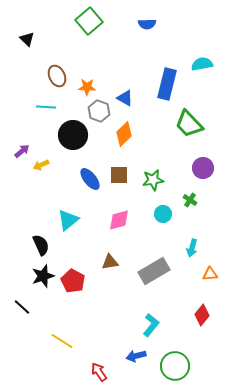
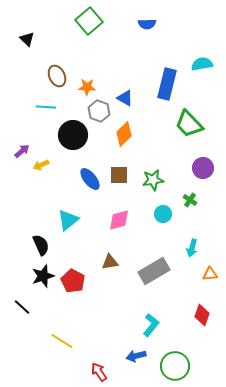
red diamond: rotated 20 degrees counterclockwise
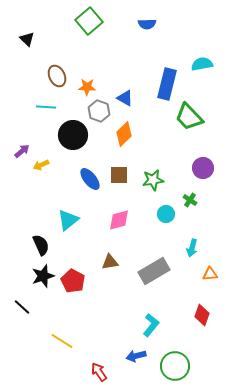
green trapezoid: moved 7 px up
cyan circle: moved 3 px right
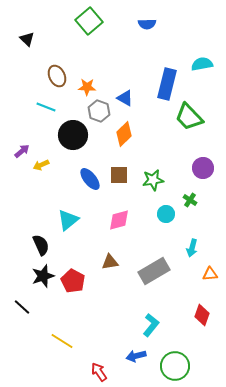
cyan line: rotated 18 degrees clockwise
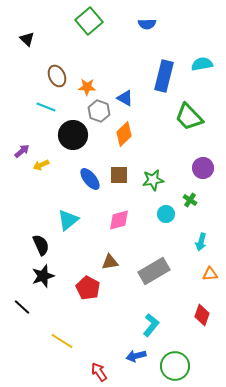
blue rectangle: moved 3 px left, 8 px up
cyan arrow: moved 9 px right, 6 px up
red pentagon: moved 15 px right, 7 px down
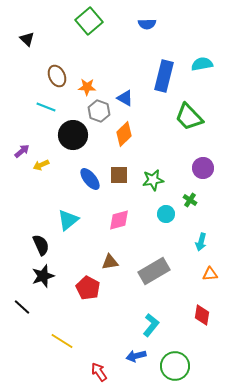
red diamond: rotated 10 degrees counterclockwise
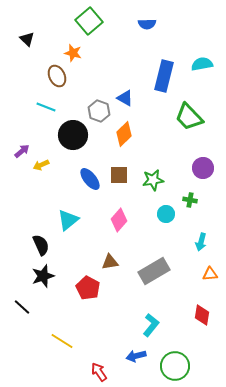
orange star: moved 14 px left, 34 px up; rotated 12 degrees clockwise
green cross: rotated 24 degrees counterclockwise
pink diamond: rotated 35 degrees counterclockwise
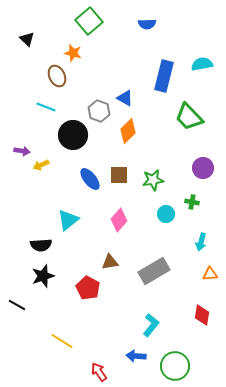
orange diamond: moved 4 px right, 3 px up
purple arrow: rotated 49 degrees clockwise
green cross: moved 2 px right, 2 px down
black semicircle: rotated 110 degrees clockwise
black line: moved 5 px left, 2 px up; rotated 12 degrees counterclockwise
blue arrow: rotated 18 degrees clockwise
